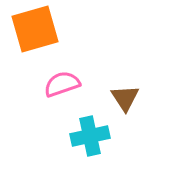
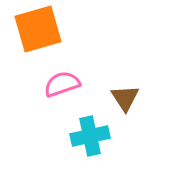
orange square: moved 3 px right
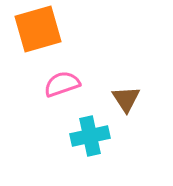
brown triangle: moved 1 px right, 1 px down
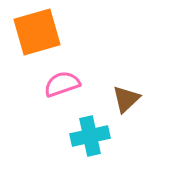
orange square: moved 1 px left, 3 px down
brown triangle: rotated 20 degrees clockwise
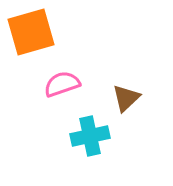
orange square: moved 6 px left
brown triangle: moved 1 px up
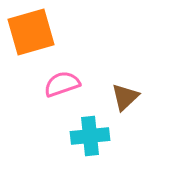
brown triangle: moved 1 px left, 1 px up
cyan cross: rotated 6 degrees clockwise
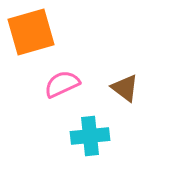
pink semicircle: rotated 6 degrees counterclockwise
brown triangle: moved 9 px up; rotated 40 degrees counterclockwise
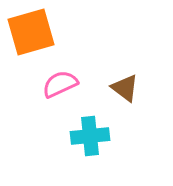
pink semicircle: moved 2 px left
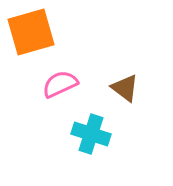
cyan cross: moved 1 px right, 2 px up; rotated 24 degrees clockwise
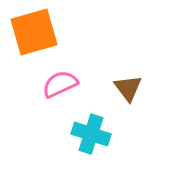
orange square: moved 3 px right
brown triangle: moved 3 px right; rotated 16 degrees clockwise
